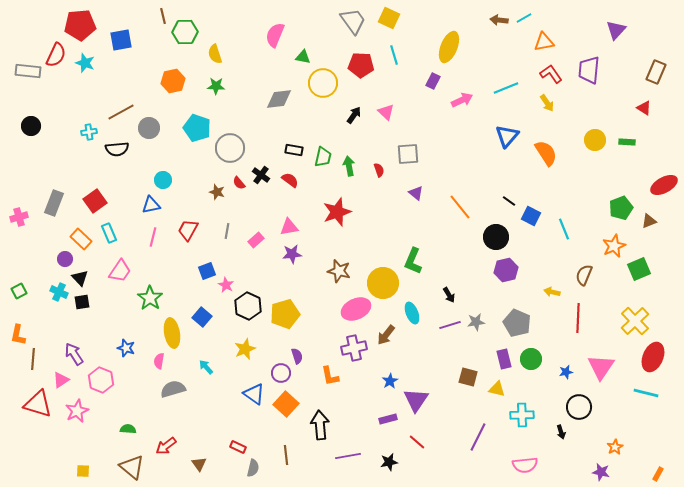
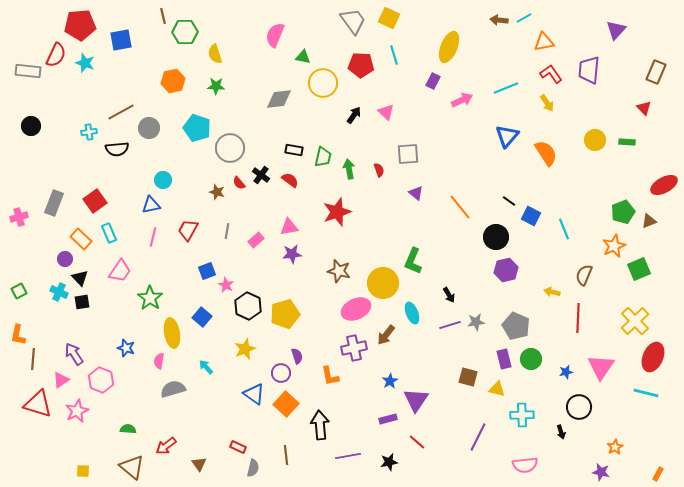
red triangle at (644, 108): rotated 14 degrees clockwise
green arrow at (349, 166): moved 3 px down
green pentagon at (621, 208): moved 2 px right, 4 px down
gray pentagon at (517, 323): moved 1 px left, 3 px down
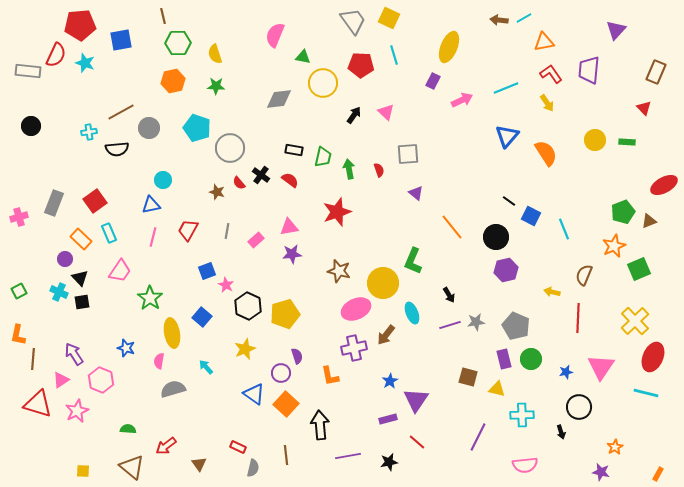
green hexagon at (185, 32): moved 7 px left, 11 px down
orange line at (460, 207): moved 8 px left, 20 px down
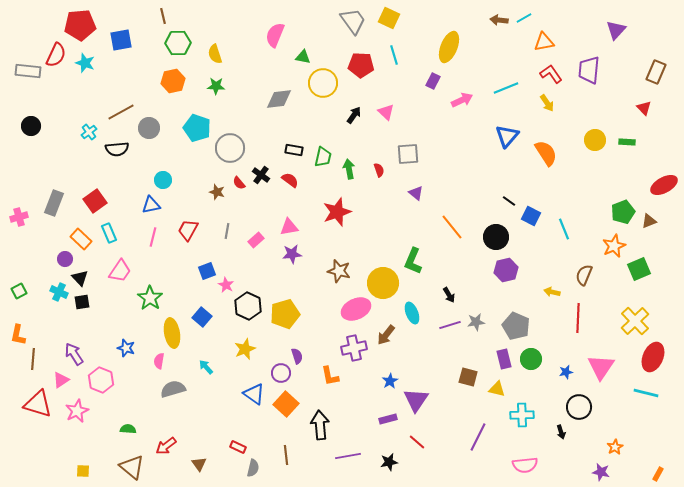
cyan cross at (89, 132): rotated 28 degrees counterclockwise
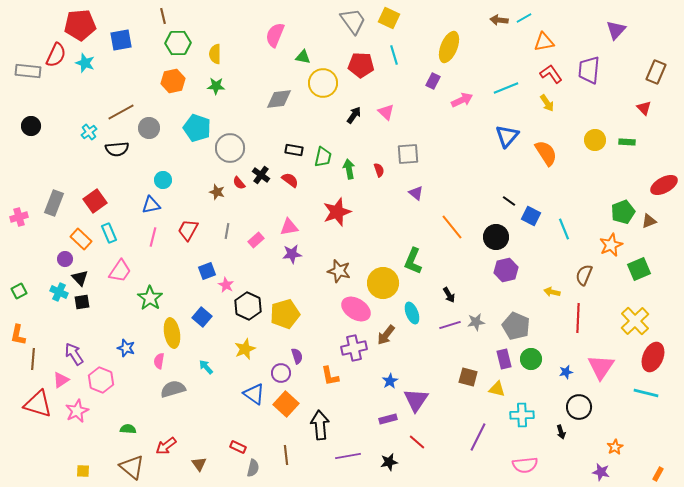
yellow semicircle at (215, 54): rotated 18 degrees clockwise
orange star at (614, 246): moved 3 px left, 1 px up
pink ellipse at (356, 309): rotated 56 degrees clockwise
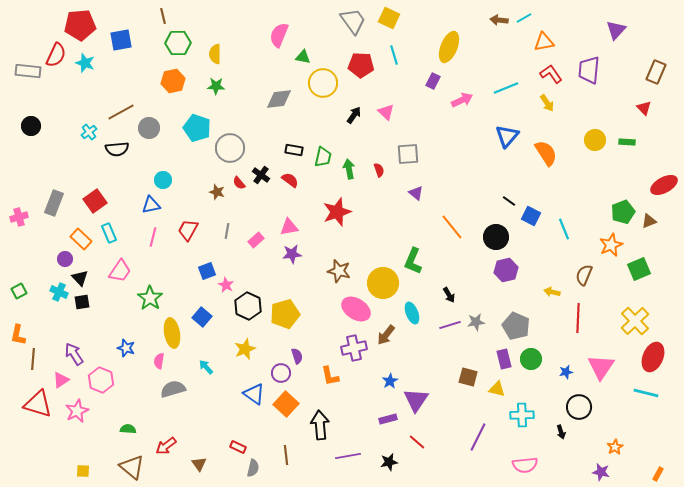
pink semicircle at (275, 35): moved 4 px right
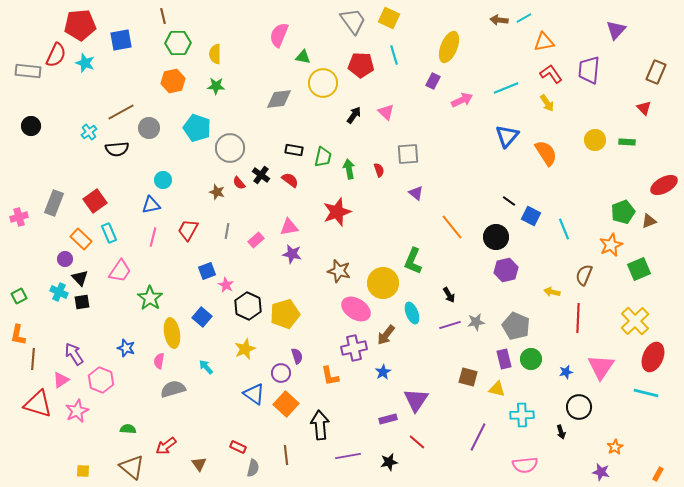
purple star at (292, 254): rotated 18 degrees clockwise
green square at (19, 291): moved 5 px down
blue star at (390, 381): moved 7 px left, 9 px up
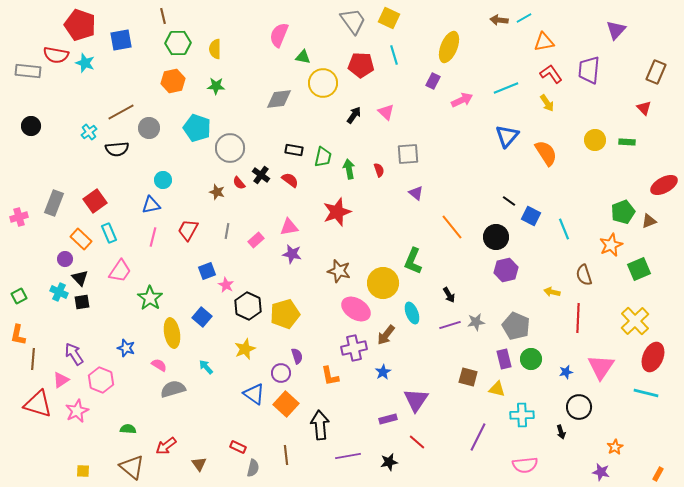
red pentagon at (80, 25): rotated 24 degrees clockwise
yellow semicircle at (215, 54): moved 5 px up
red semicircle at (56, 55): rotated 75 degrees clockwise
brown semicircle at (584, 275): rotated 40 degrees counterclockwise
pink semicircle at (159, 361): moved 4 px down; rotated 112 degrees clockwise
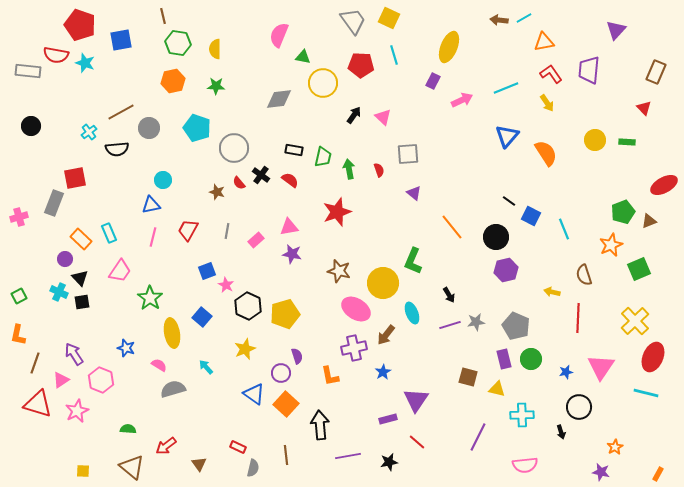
green hexagon at (178, 43): rotated 10 degrees clockwise
pink triangle at (386, 112): moved 3 px left, 5 px down
gray circle at (230, 148): moved 4 px right
purple triangle at (416, 193): moved 2 px left
red square at (95, 201): moved 20 px left, 23 px up; rotated 25 degrees clockwise
brown line at (33, 359): moved 2 px right, 4 px down; rotated 15 degrees clockwise
